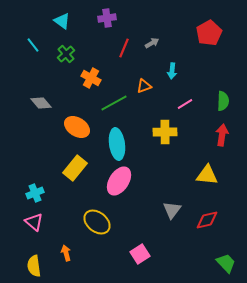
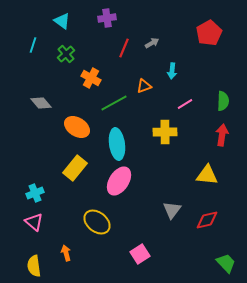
cyan line: rotated 56 degrees clockwise
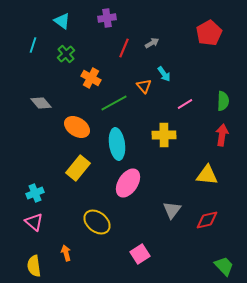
cyan arrow: moved 8 px left, 3 px down; rotated 42 degrees counterclockwise
orange triangle: rotated 49 degrees counterclockwise
yellow cross: moved 1 px left, 3 px down
yellow rectangle: moved 3 px right
pink ellipse: moved 9 px right, 2 px down
green trapezoid: moved 2 px left, 3 px down
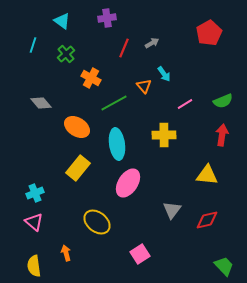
green semicircle: rotated 66 degrees clockwise
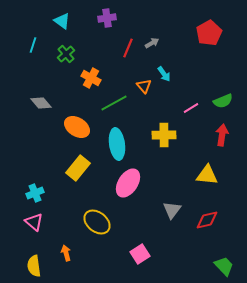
red line: moved 4 px right
pink line: moved 6 px right, 4 px down
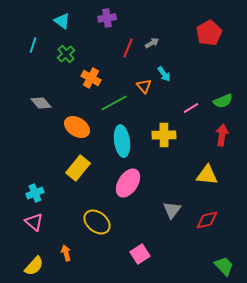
cyan ellipse: moved 5 px right, 3 px up
yellow semicircle: rotated 130 degrees counterclockwise
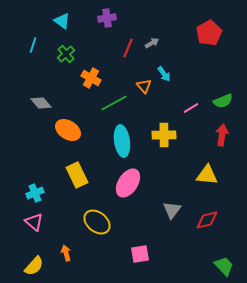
orange ellipse: moved 9 px left, 3 px down
yellow rectangle: moved 1 px left, 7 px down; rotated 65 degrees counterclockwise
pink square: rotated 24 degrees clockwise
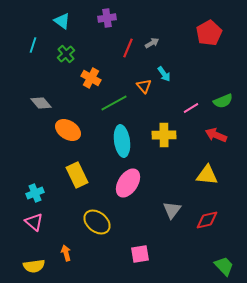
red arrow: moved 6 px left; rotated 75 degrees counterclockwise
yellow semicircle: rotated 40 degrees clockwise
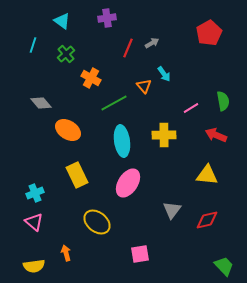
green semicircle: rotated 78 degrees counterclockwise
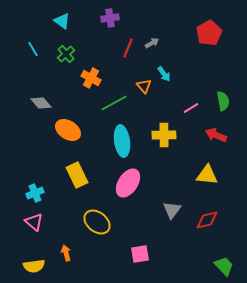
purple cross: moved 3 px right
cyan line: moved 4 px down; rotated 49 degrees counterclockwise
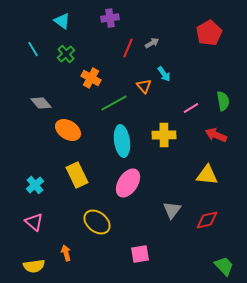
cyan cross: moved 8 px up; rotated 18 degrees counterclockwise
